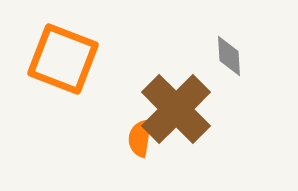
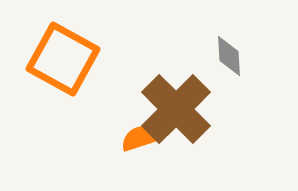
orange square: rotated 8 degrees clockwise
orange semicircle: rotated 63 degrees clockwise
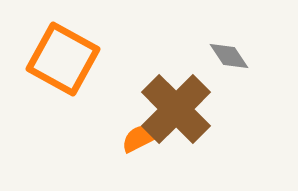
gray diamond: rotated 30 degrees counterclockwise
orange semicircle: rotated 9 degrees counterclockwise
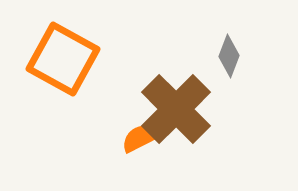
gray diamond: rotated 54 degrees clockwise
